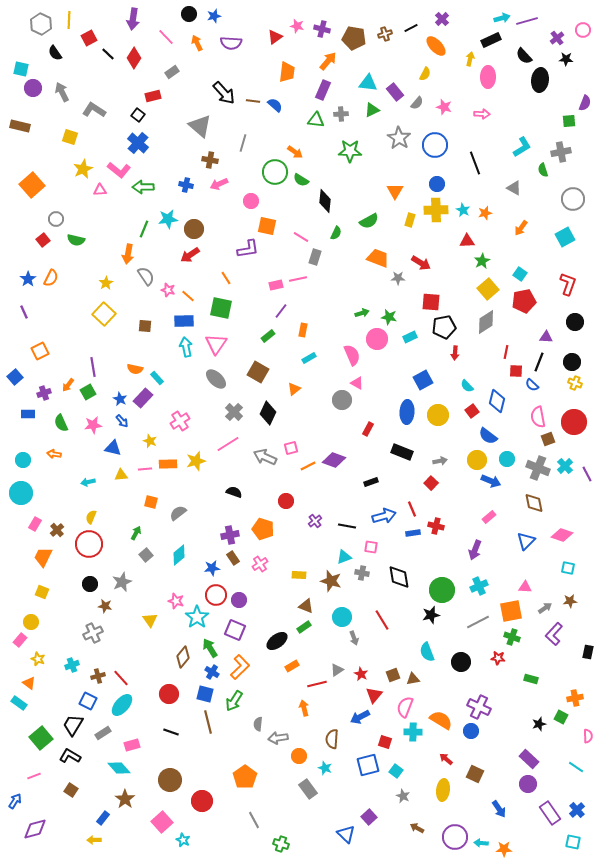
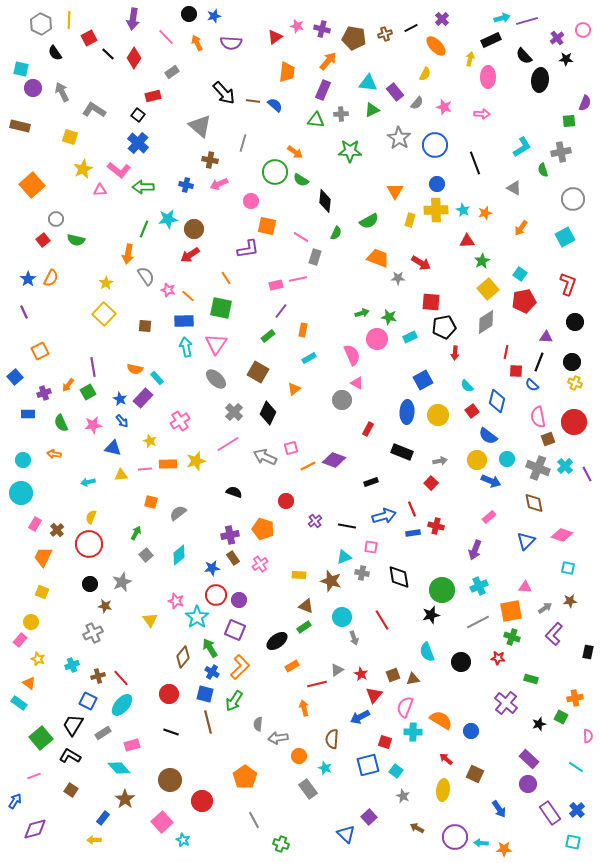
purple cross at (479, 707): moved 27 px right, 4 px up; rotated 15 degrees clockwise
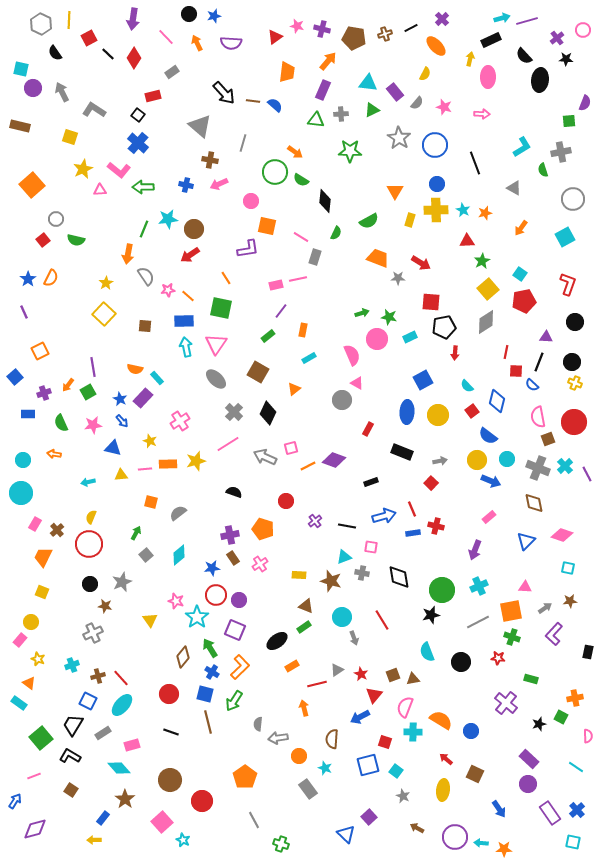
pink star at (168, 290): rotated 24 degrees counterclockwise
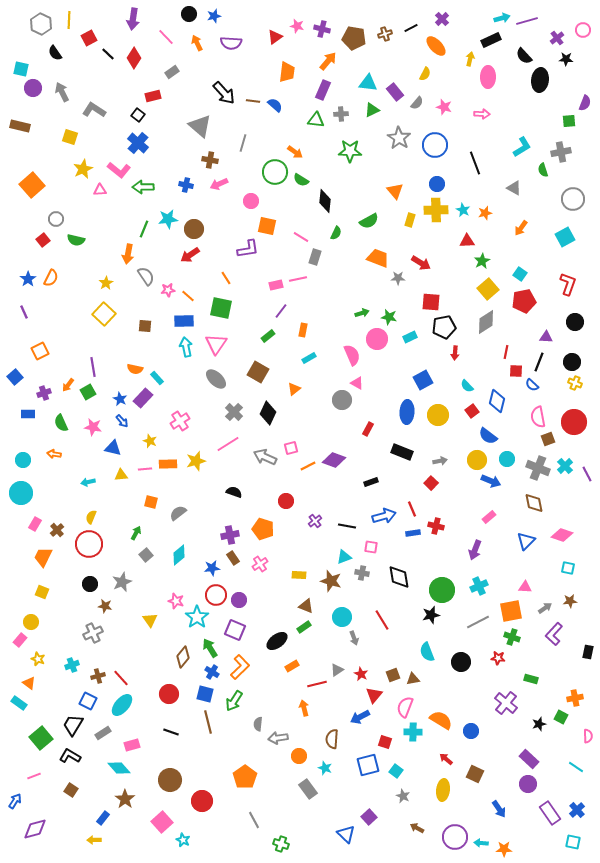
orange triangle at (395, 191): rotated 12 degrees counterclockwise
pink star at (93, 425): moved 2 px down; rotated 18 degrees clockwise
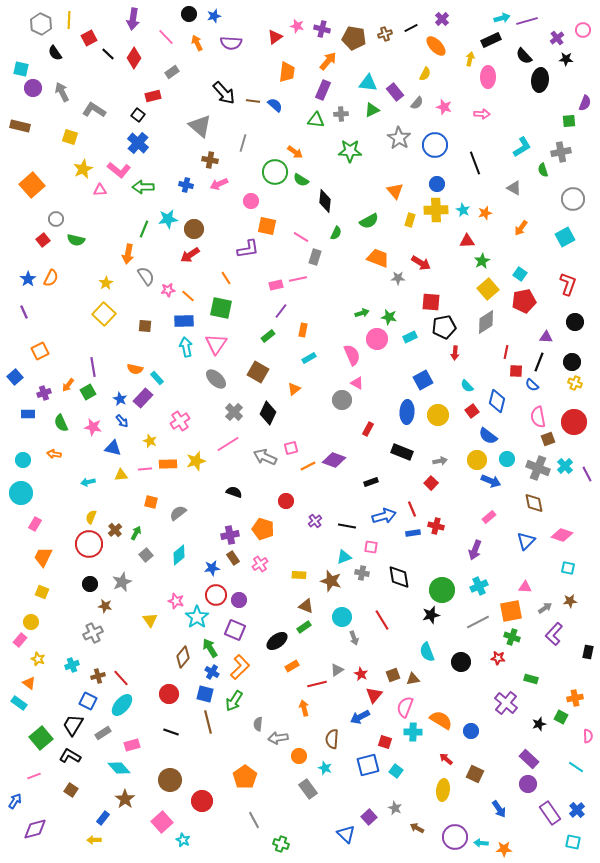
brown cross at (57, 530): moved 58 px right
gray star at (403, 796): moved 8 px left, 12 px down
